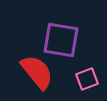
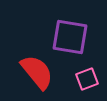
purple square: moved 9 px right, 3 px up
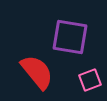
pink square: moved 3 px right, 1 px down
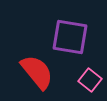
pink square: rotated 30 degrees counterclockwise
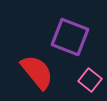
purple square: rotated 12 degrees clockwise
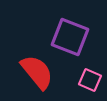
pink square: rotated 15 degrees counterclockwise
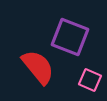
red semicircle: moved 1 px right, 5 px up
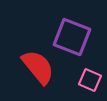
purple square: moved 2 px right
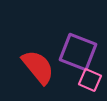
purple square: moved 6 px right, 15 px down
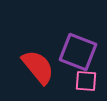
pink square: moved 4 px left, 1 px down; rotated 20 degrees counterclockwise
